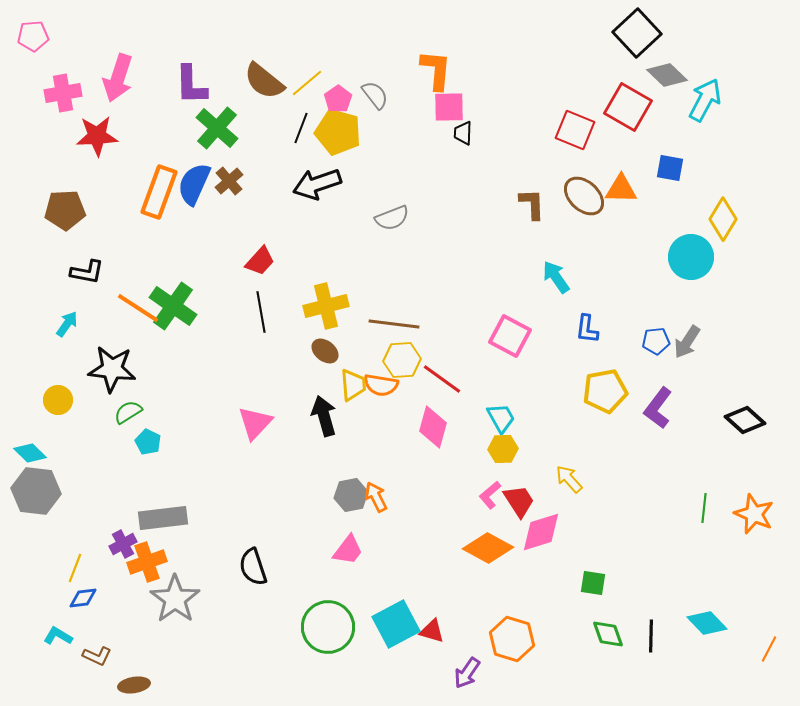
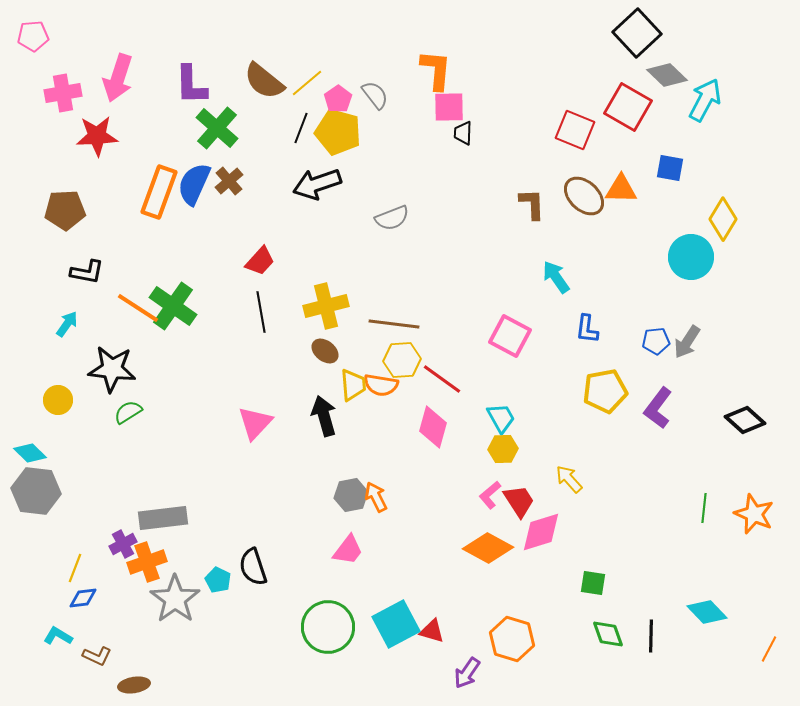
cyan pentagon at (148, 442): moved 70 px right, 138 px down
cyan diamond at (707, 623): moved 11 px up
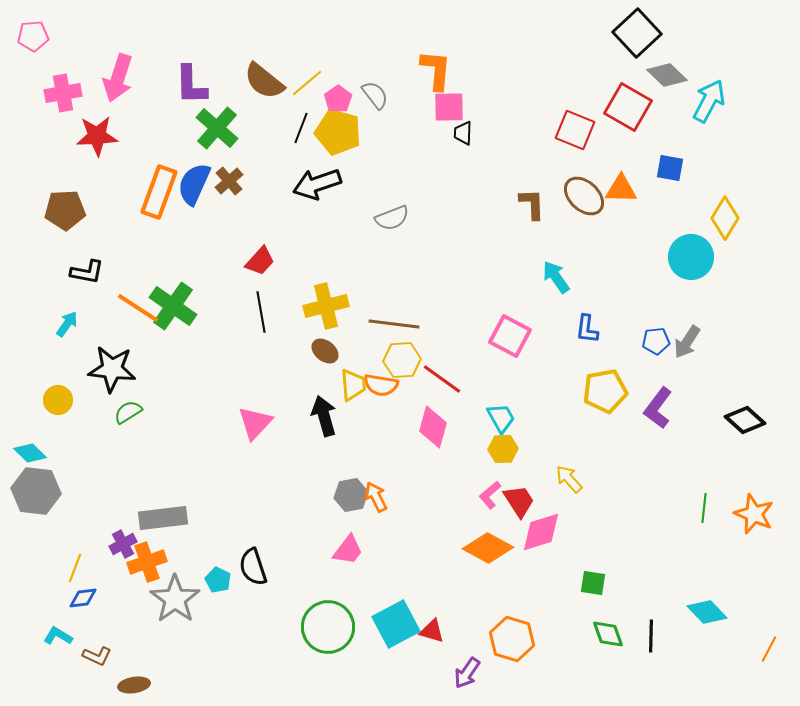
cyan arrow at (705, 100): moved 4 px right, 1 px down
yellow diamond at (723, 219): moved 2 px right, 1 px up
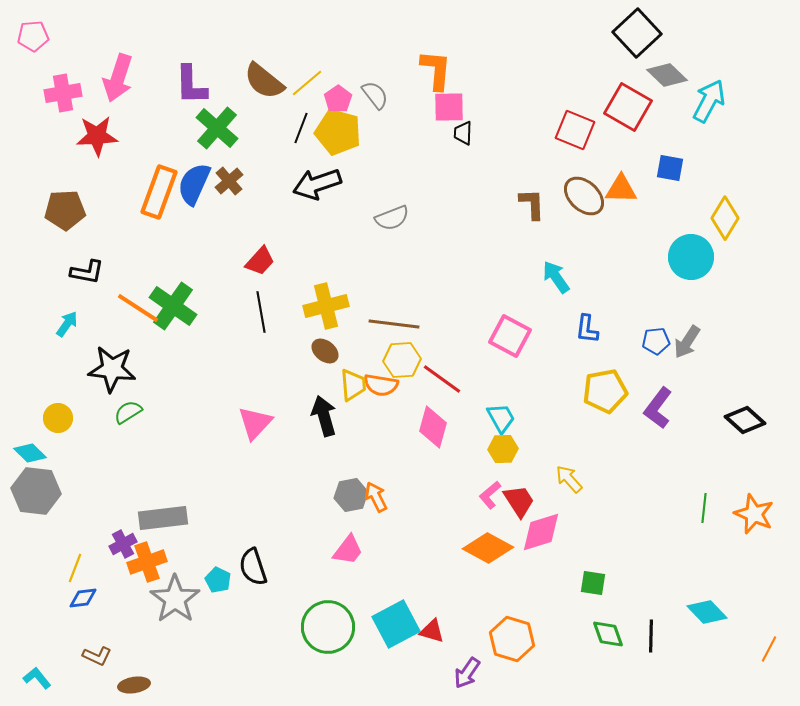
yellow circle at (58, 400): moved 18 px down
cyan L-shape at (58, 636): moved 21 px left, 42 px down; rotated 20 degrees clockwise
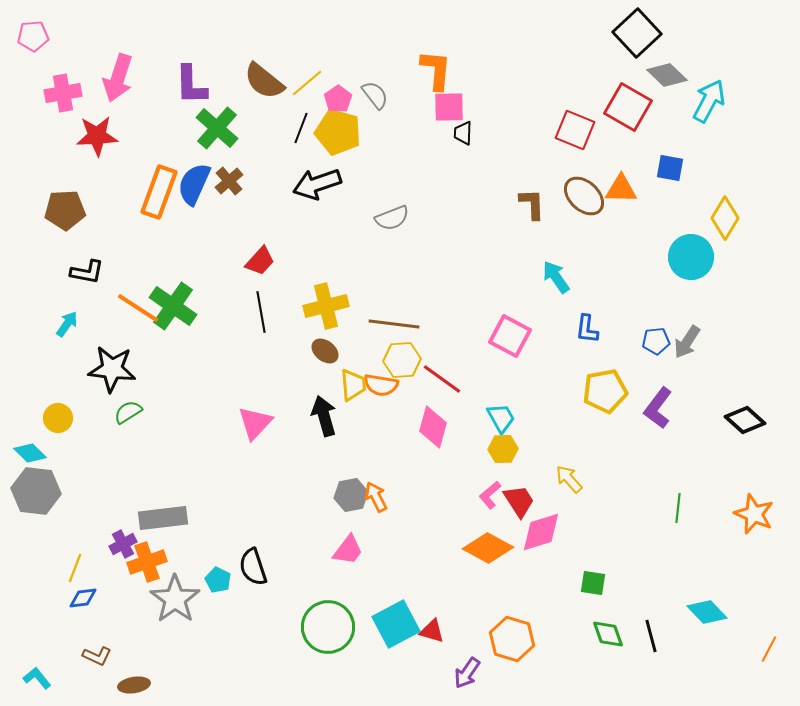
green line at (704, 508): moved 26 px left
black line at (651, 636): rotated 16 degrees counterclockwise
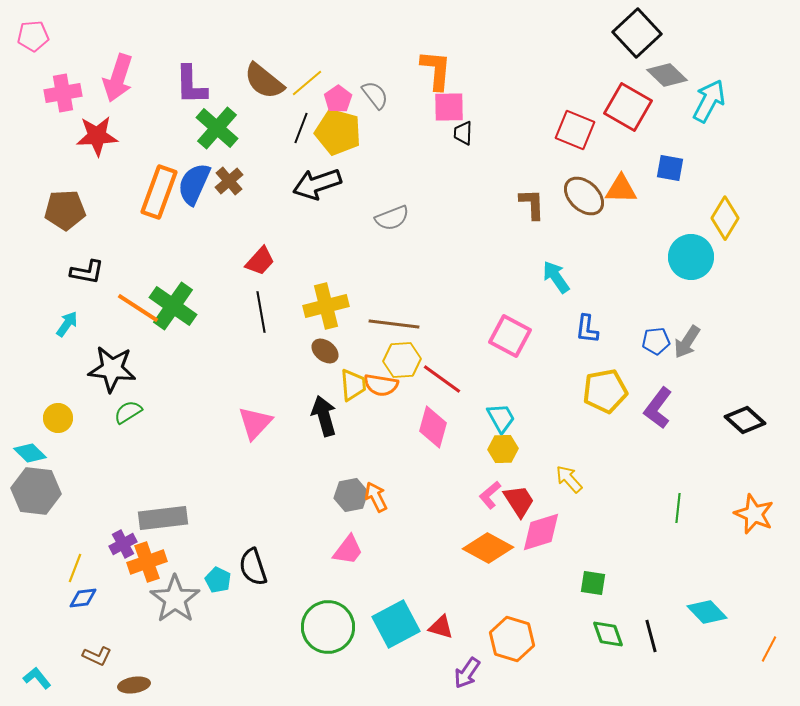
red triangle at (432, 631): moved 9 px right, 4 px up
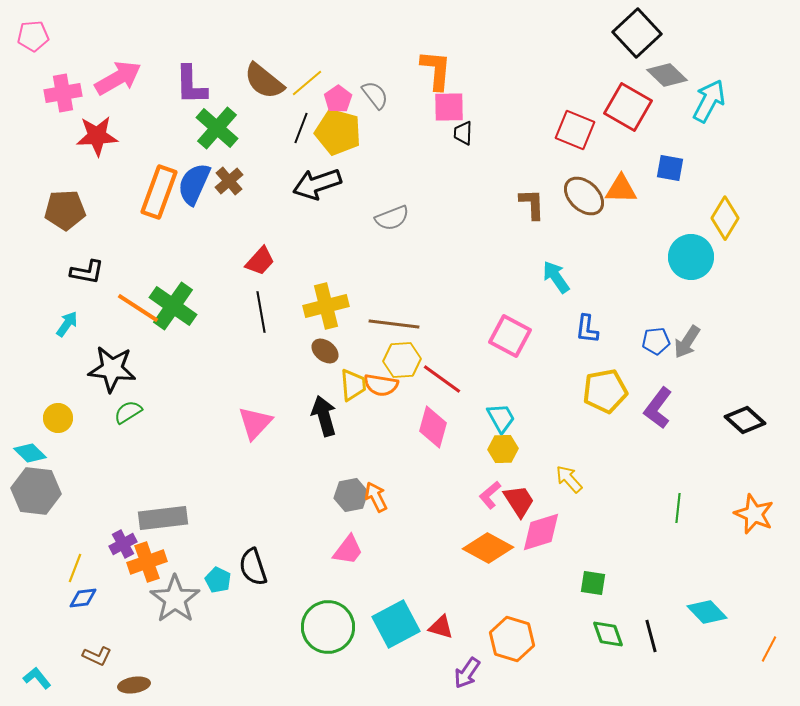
pink arrow at (118, 78): rotated 138 degrees counterclockwise
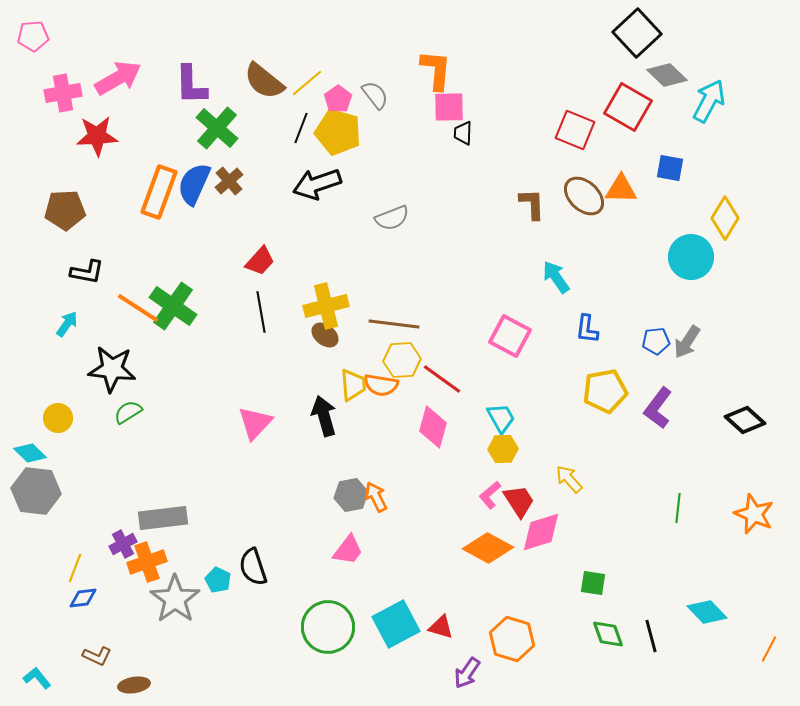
brown ellipse at (325, 351): moved 16 px up
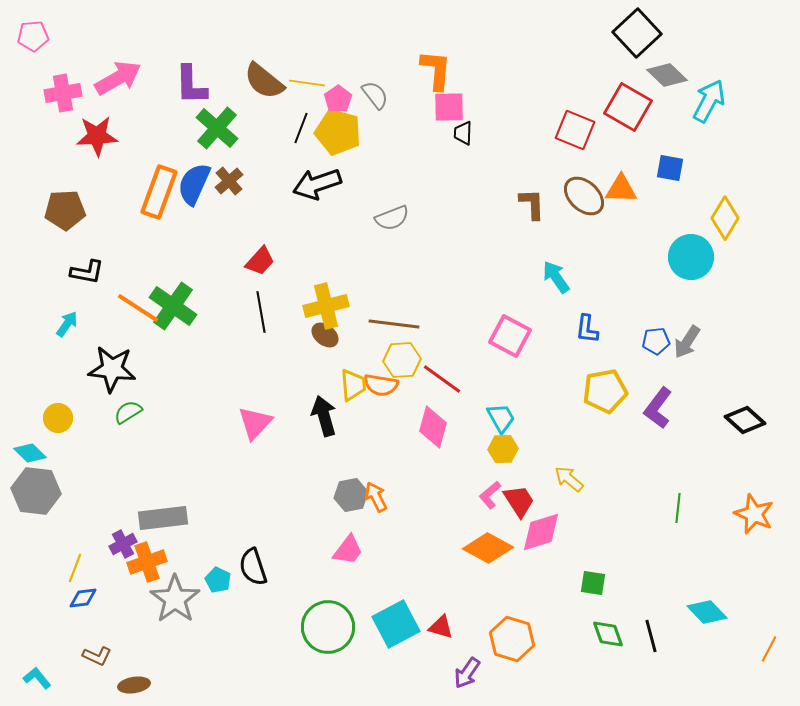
yellow line at (307, 83): rotated 48 degrees clockwise
yellow arrow at (569, 479): rotated 8 degrees counterclockwise
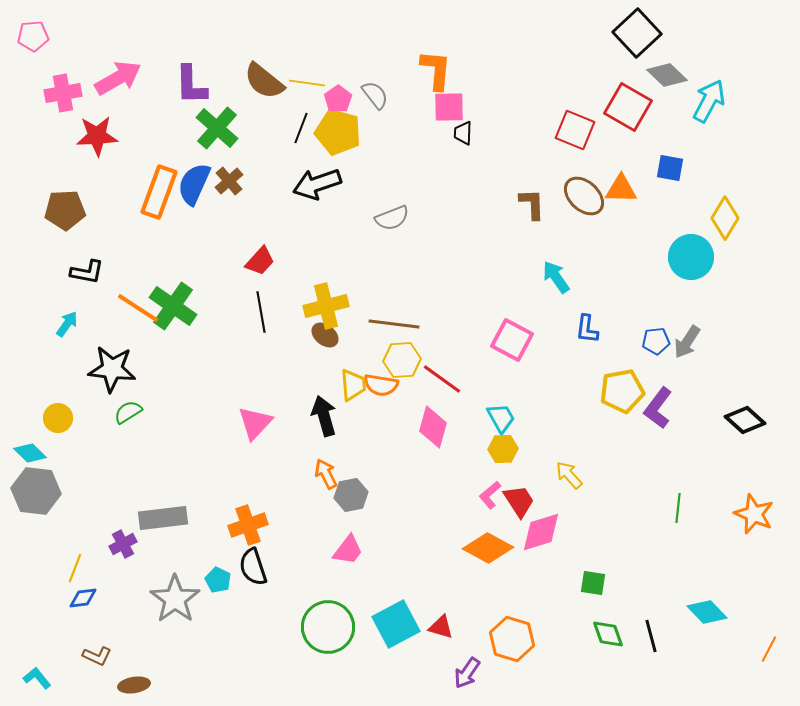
pink square at (510, 336): moved 2 px right, 4 px down
yellow pentagon at (605, 391): moved 17 px right
yellow arrow at (569, 479): moved 4 px up; rotated 8 degrees clockwise
orange arrow at (376, 497): moved 50 px left, 23 px up
orange cross at (147, 562): moved 101 px right, 37 px up
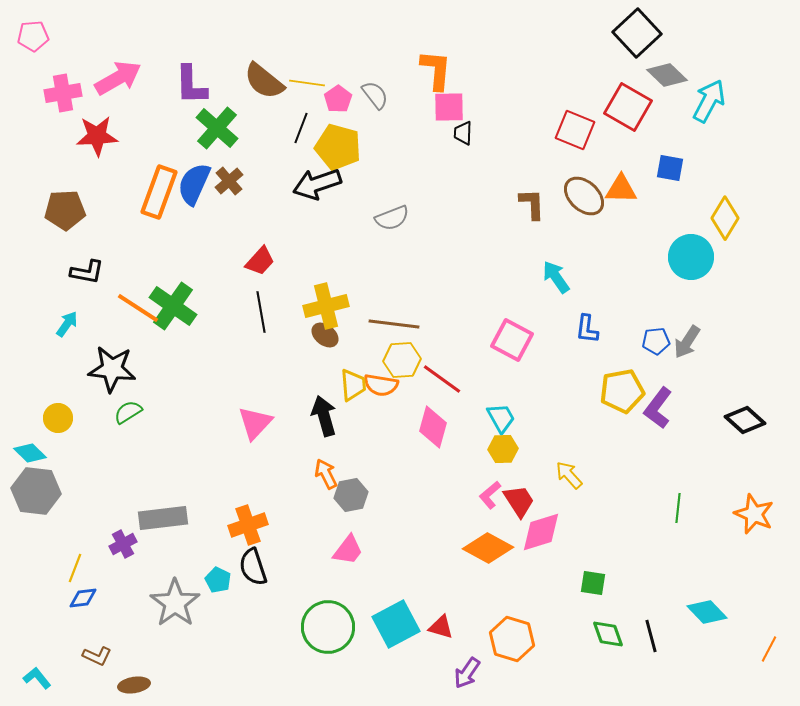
yellow pentagon at (338, 132): moved 15 px down
gray star at (175, 599): moved 4 px down
